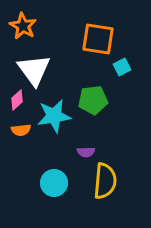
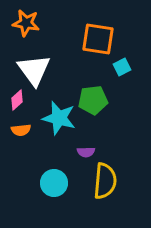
orange star: moved 3 px right, 3 px up; rotated 20 degrees counterclockwise
cyan star: moved 5 px right, 2 px down; rotated 24 degrees clockwise
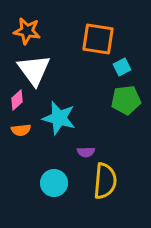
orange star: moved 1 px right, 8 px down
green pentagon: moved 33 px right
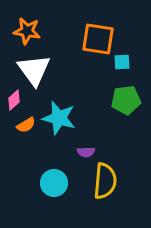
cyan square: moved 5 px up; rotated 24 degrees clockwise
pink diamond: moved 3 px left
orange semicircle: moved 5 px right, 5 px up; rotated 24 degrees counterclockwise
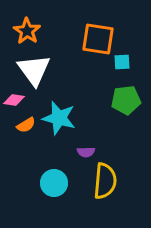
orange star: rotated 24 degrees clockwise
pink diamond: rotated 50 degrees clockwise
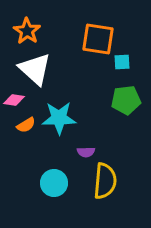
white triangle: moved 1 px right, 1 px up; rotated 12 degrees counterclockwise
cyan star: rotated 16 degrees counterclockwise
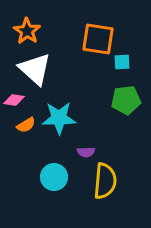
cyan circle: moved 6 px up
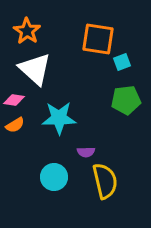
cyan square: rotated 18 degrees counterclockwise
orange semicircle: moved 11 px left
yellow semicircle: rotated 18 degrees counterclockwise
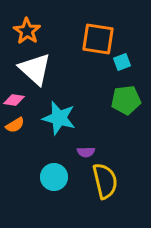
cyan star: rotated 16 degrees clockwise
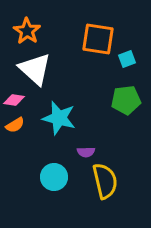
cyan square: moved 5 px right, 3 px up
